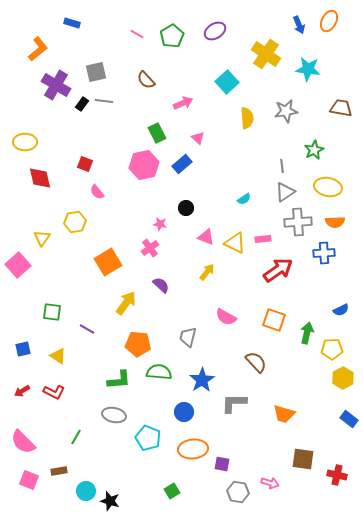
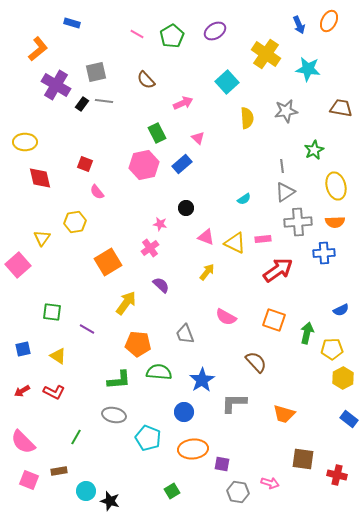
yellow ellipse at (328, 187): moved 8 px right, 1 px up; rotated 64 degrees clockwise
gray trapezoid at (188, 337): moved 3 px left, 3 px up; rotated 35 degrees counterclockwise
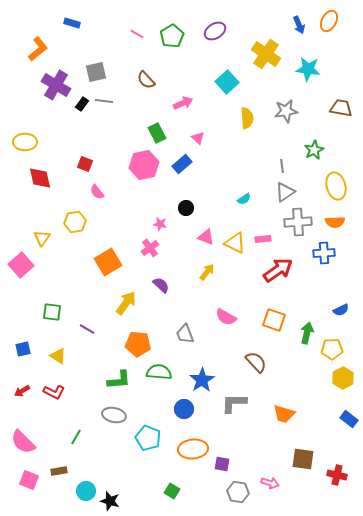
pink square at (18, 265): moved 3 px right
blue circle at (184, 412): moved 3 px up
green square at (172, 491): rotated 28 degrees counterclockwise
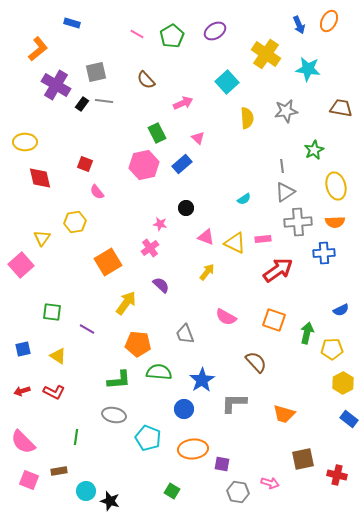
yellow hexagon at (343, 378): moved 5 px down
red arrow at (22, 391): rotated 14 degrees clockwise
green line at (76, 437): rotated 21 degrees counterclockwise
brown square at (303, 459): rotated 20 degrees counterclockwise
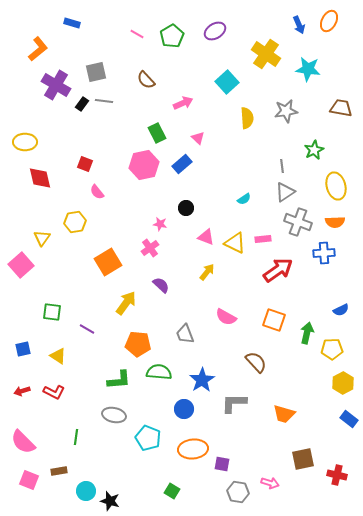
gray cross at (298, 222): rotated 24 degrees clockwise
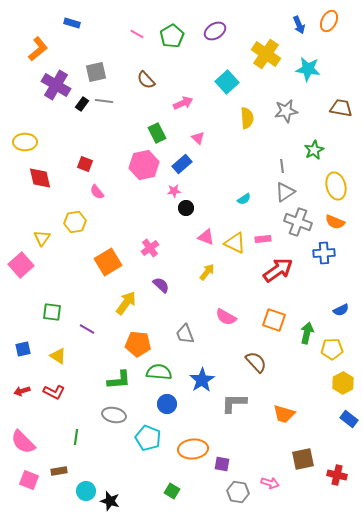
orange semicircle at (335, 222): rotated 24 degrees clockwise
pink star at (160, 224): moved 14 px right, 33 px up; rotated 16 degrees counterclockwise
blue circle at (184, 409): moved 17 px left, 5 px up
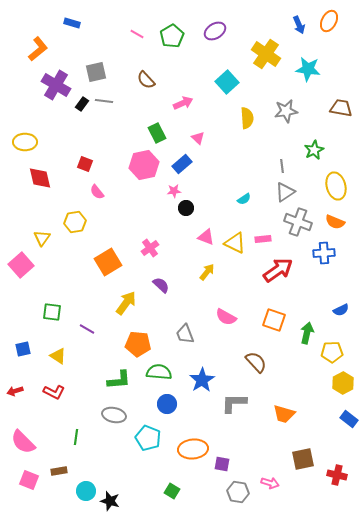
yellow pentagon at (332, 349): moved 3 px down
red arrow at (22, 391): moved 7 px left
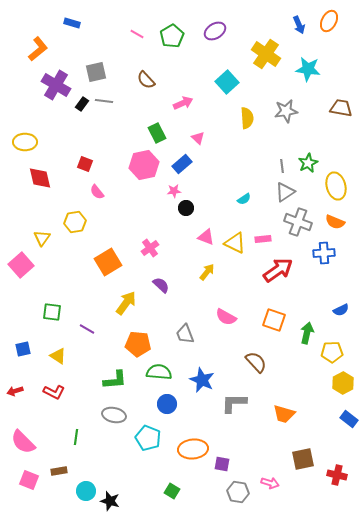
green star at (314, 150): moved 6 px left, 13 px down
green L-shape at (119, 380): moved 4 px left
blue star at (202, 380): rotated 15 degrees counterclockwise
